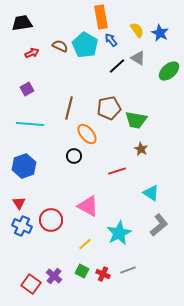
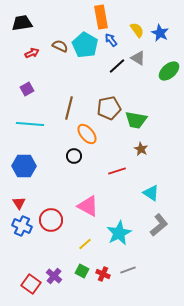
blue hexagon: rotated 20 degrees clockwise
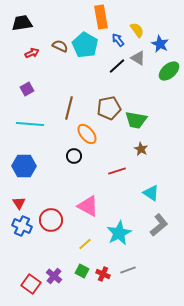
blue star: moved 11 px down
blue arrow: moved 7 px right
